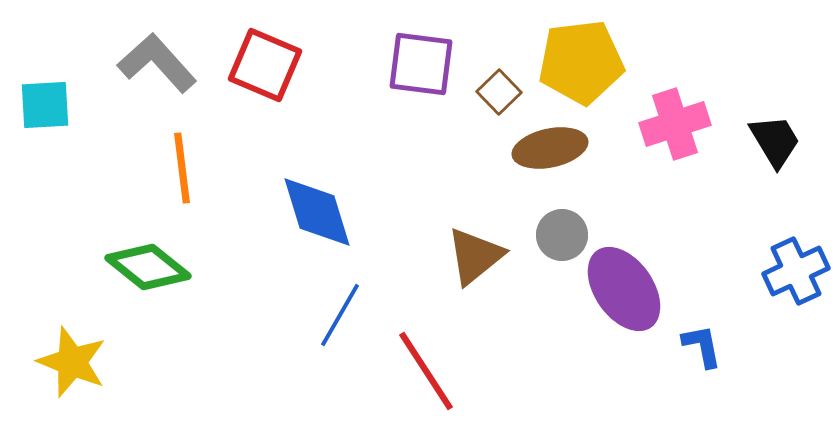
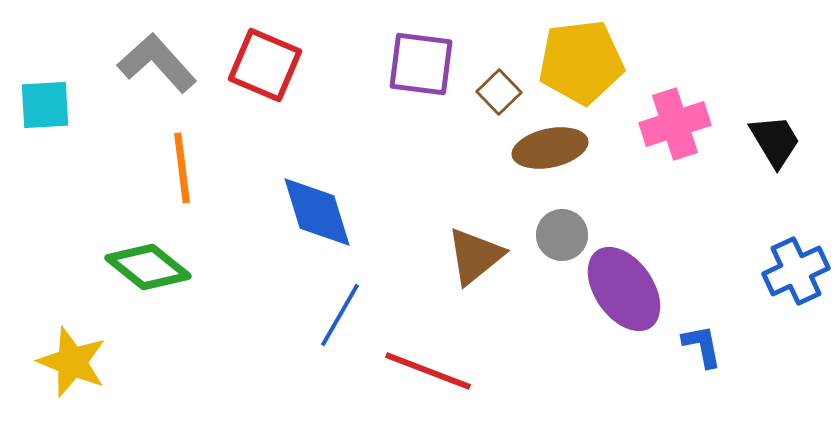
red line: moved 2 px right; rotated 36 degrees counterclockwise
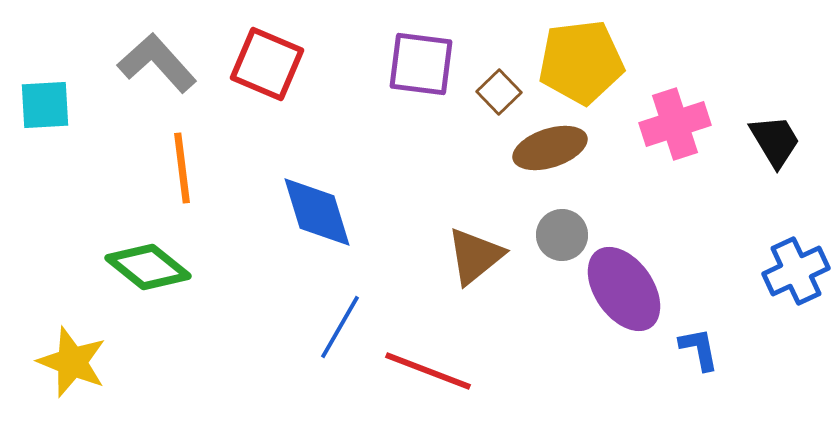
red square: moved 2 px right, 1 px up
brown ellipse: rotated 6 degrees counterclockwise
blue line: moved 12 px down
blue L-shape: moved 3 px left, 3 px down
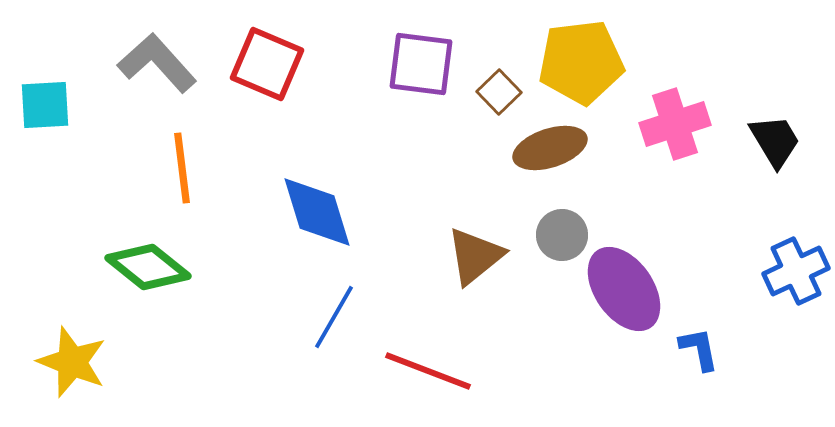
blue line: moved 6 px left, 10 px up
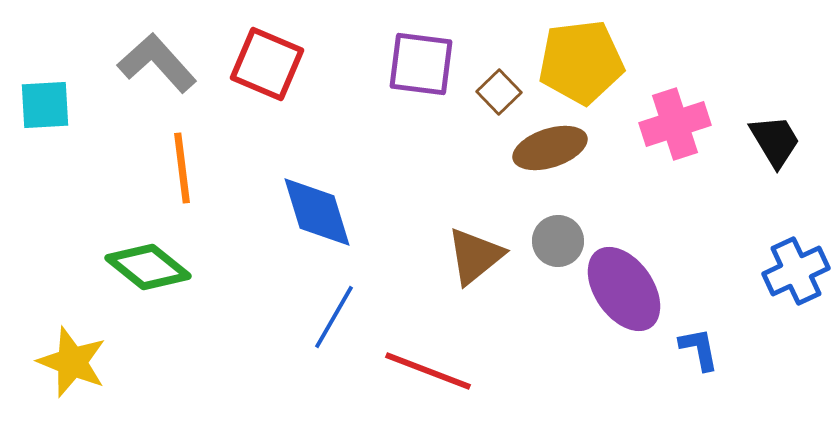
gray circle: moved 4 px left, 6 px down
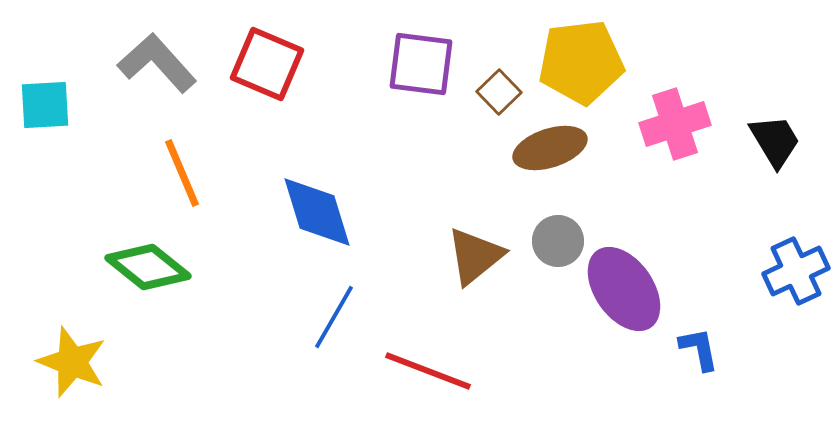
orange line: moved 5 px down; rotated 16 degrees counterclockwise
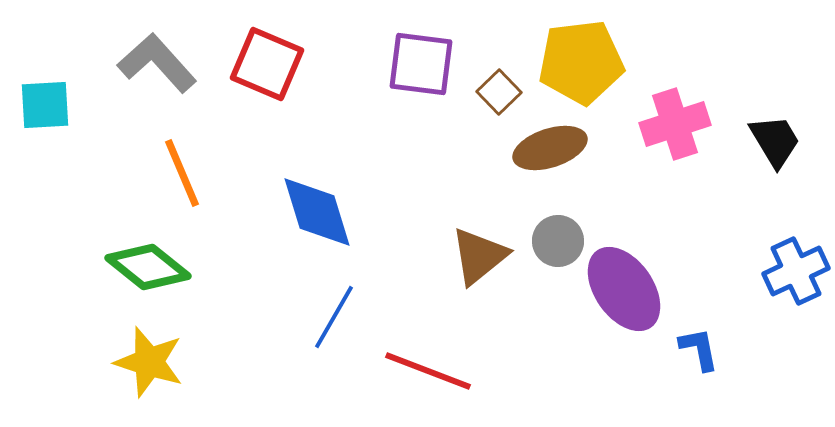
brown triangle: moved 4 px right
yellow star: moved 77 px right; rotated 4 degrees counterclockwise
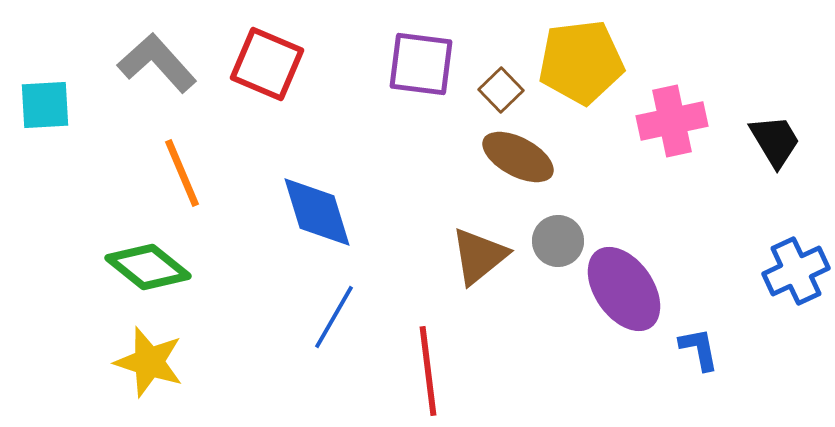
brown square: moved 2 px right, 2 px up
pink cross: moved 3 px left, 3 px up; rotated 6 degrees clockwise
brown ellipse: moved 32 px left, 9 px down; rotated 46 degrees clockwise
red line: rotated 62 degrees clockwise
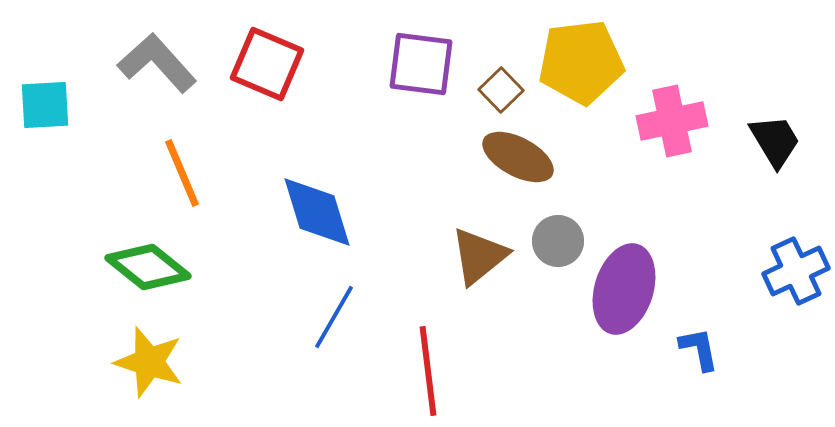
purple ellipse: rotated 52 degrees clockwise
